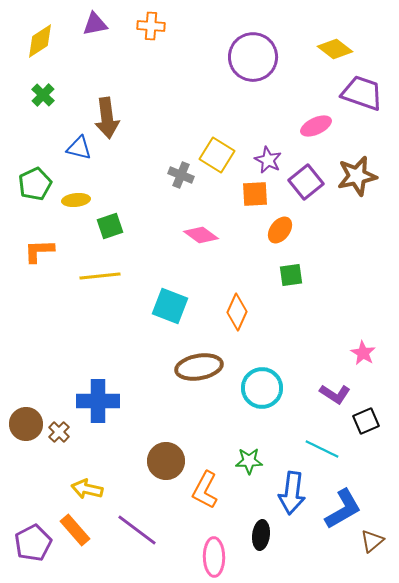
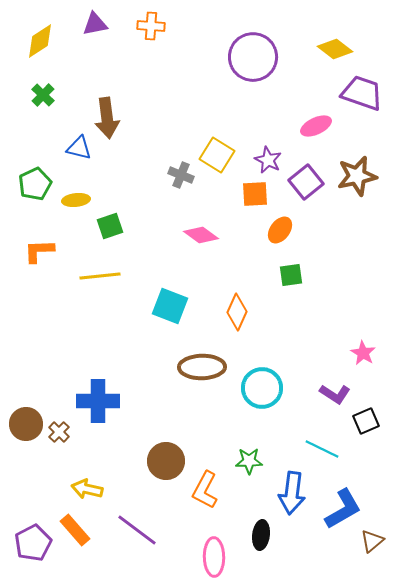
brown ellipse at (199, 367): moved 3 px right; rotated 9 degrees clockwise
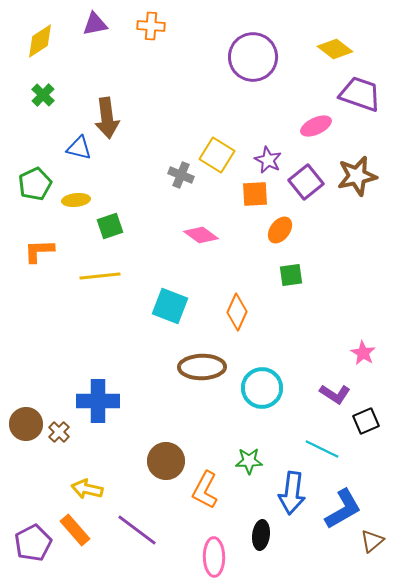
purple trapezoid at (362, 93): moved 2 px left, 1 px down
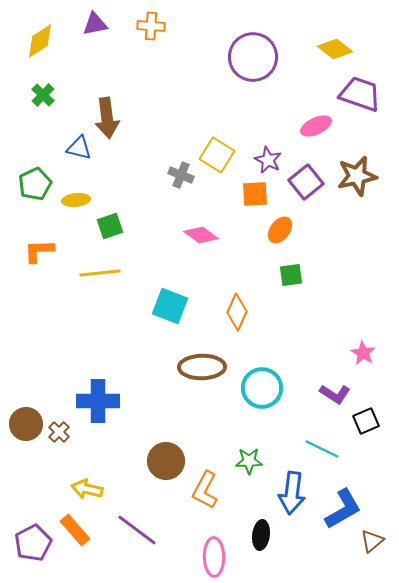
yellow line at (100, 276): moved 3 px up
